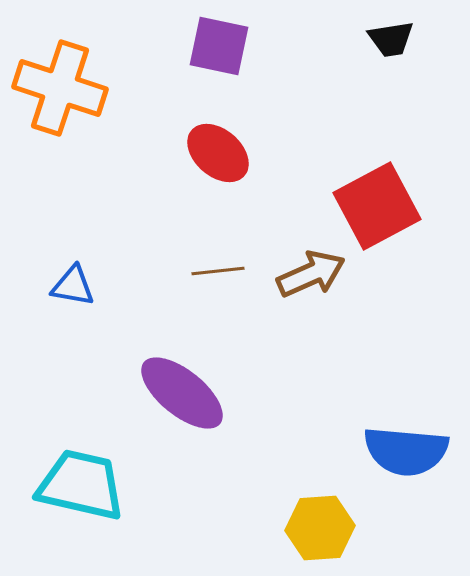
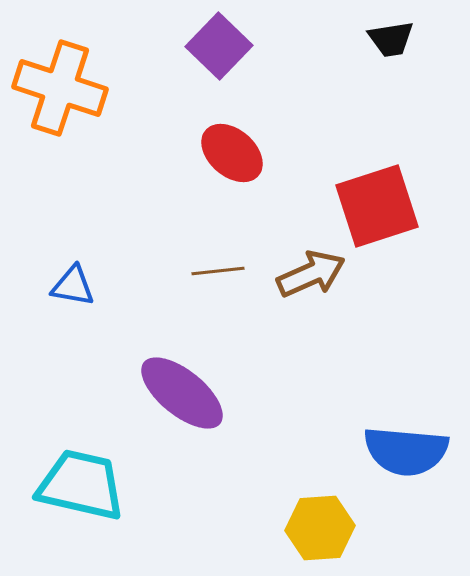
purple square: rotated 32 degrees clockwise
red ellipse: moved 14 px right
red square: rotated 10 degrees clockwise
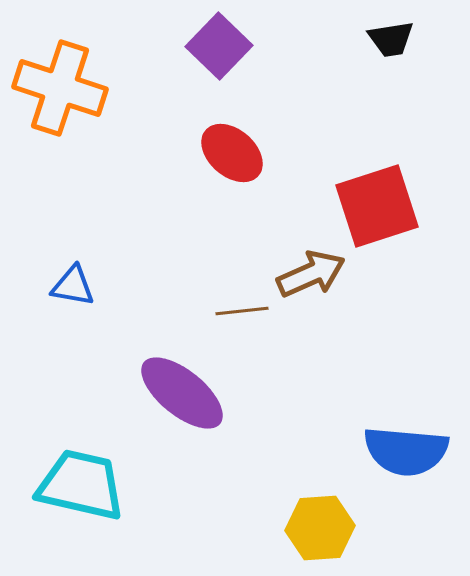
brown line: moved 24 px right, 40 px down
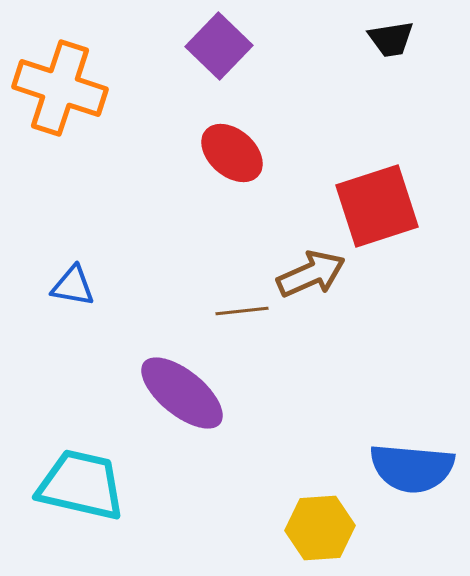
blue semicircle: moved 6 px right, 17 px down
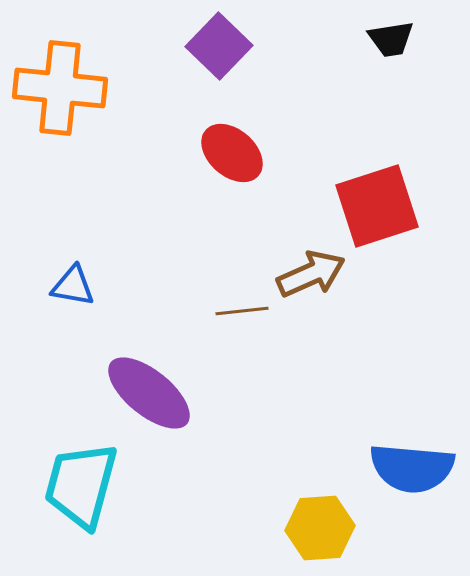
orange cross: rotated 12 degrees counterclockwise
purple ellipse: moved 33 px left
cyan trapezoid: rotated 88 degrees counterclockwise
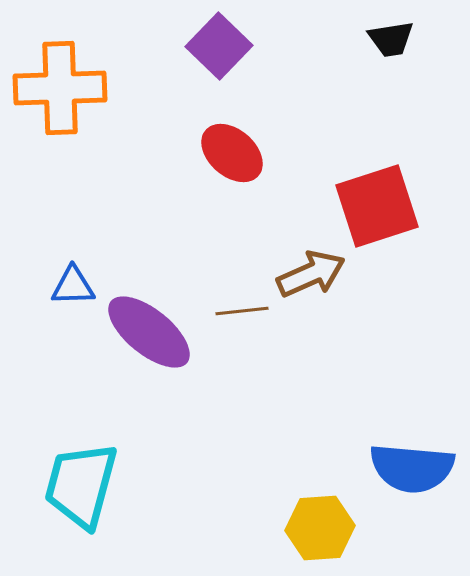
orange cross: rotated 8 degrees counterclockwise
blue triangle: rotated 12 degrees counterclockwise
purple ellipse: moved 61 px up
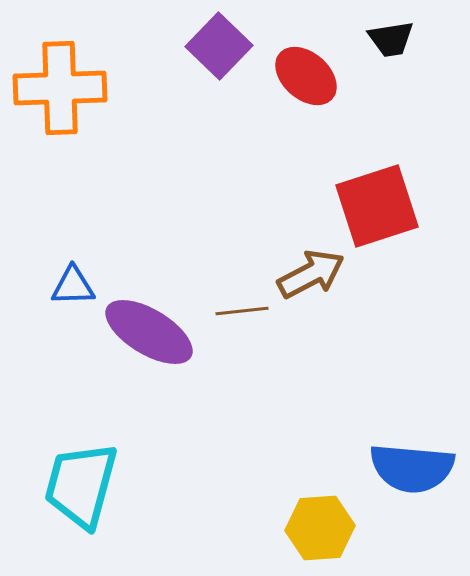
red ellipse: moved 74 px right, 77 px up
brown arrow: rotated 4 degrees counterclockwise
purple ellipse: rotated 8 degrees counterclockwise
